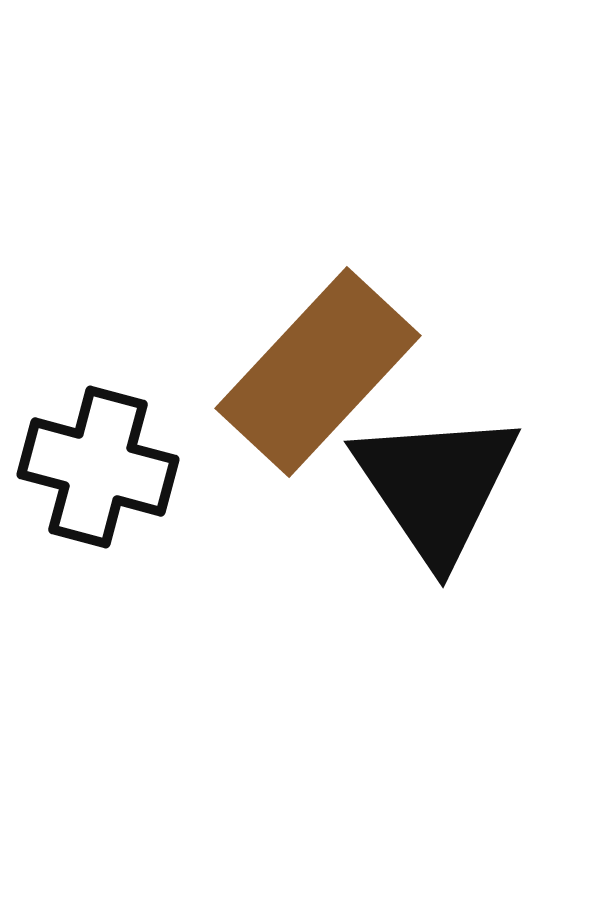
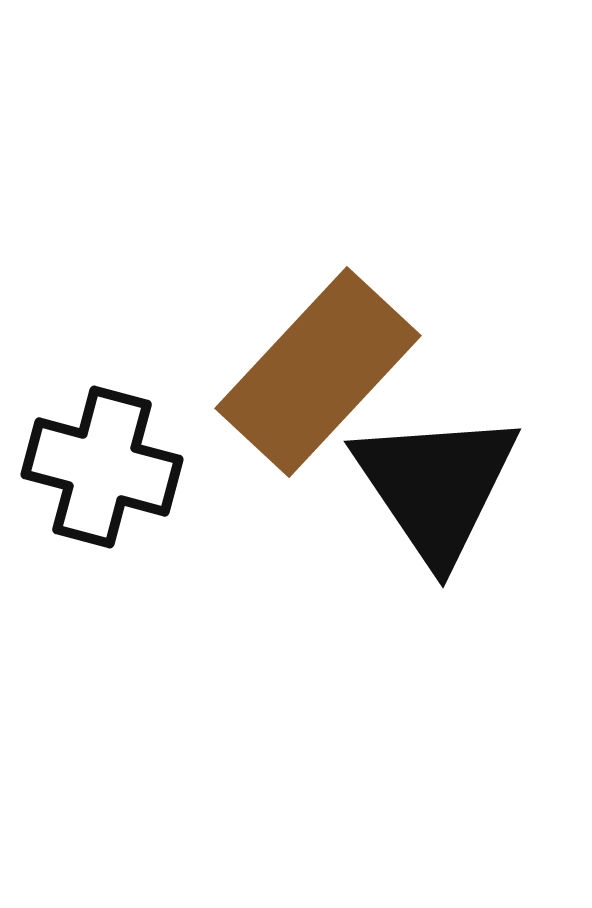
black cross: moved 4 px right
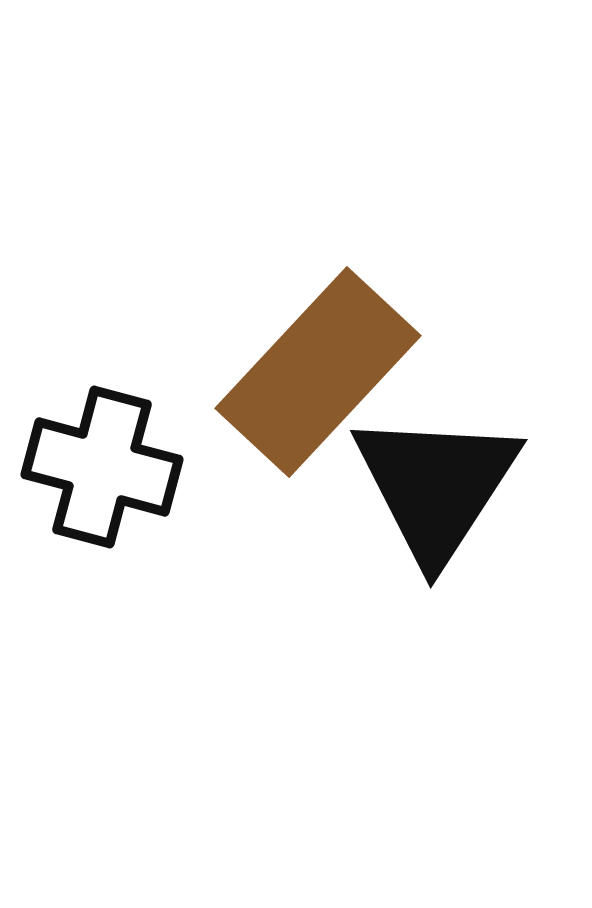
black triangle: rotated 7 degrees clockwise
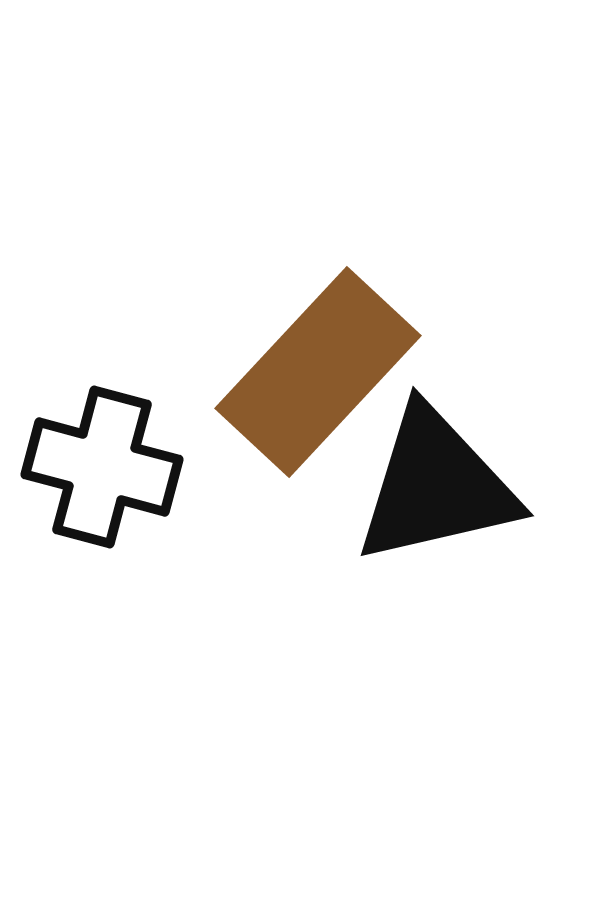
black triangle: rotated 44 degrees clockwise
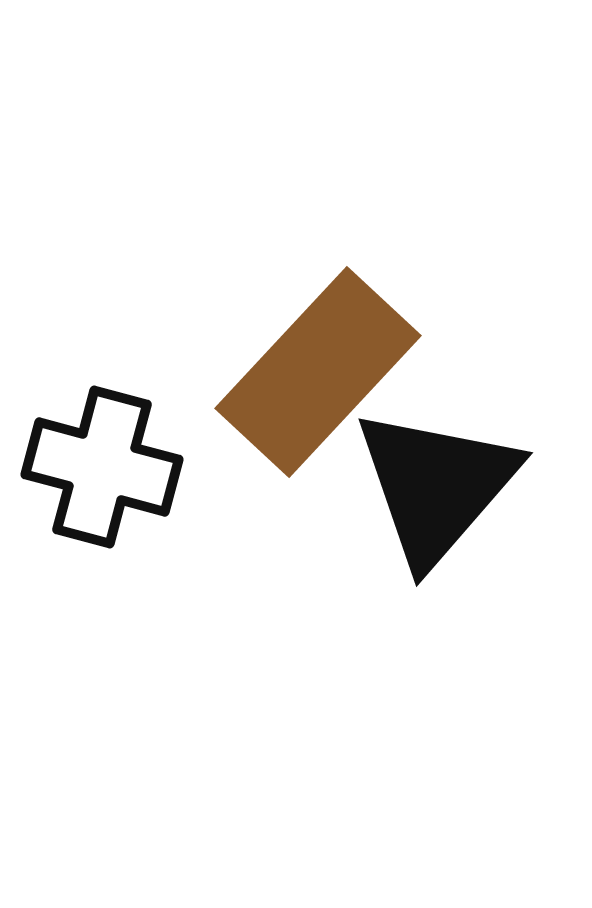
black triangle: rotated 36 degrees counterclockwise
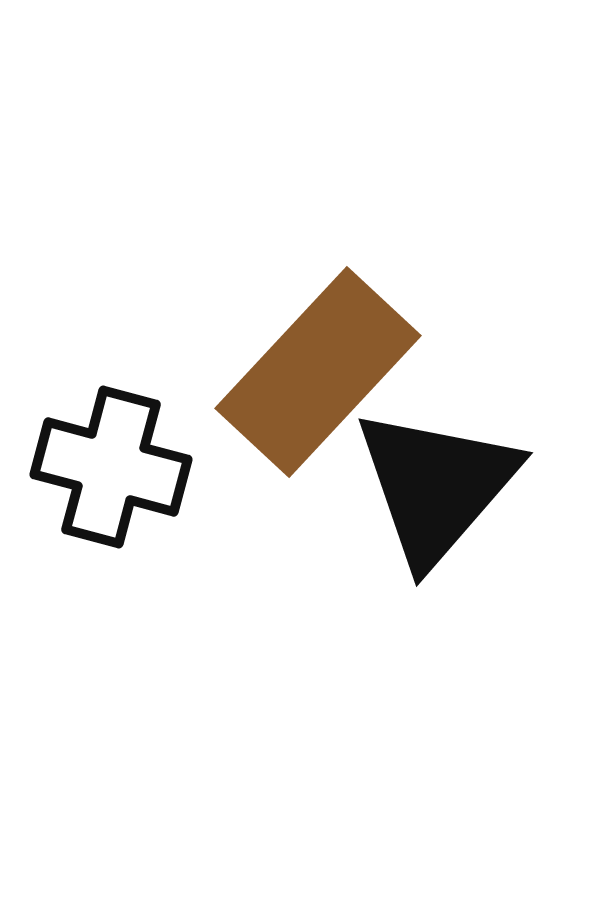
black cross: moved 9 px right
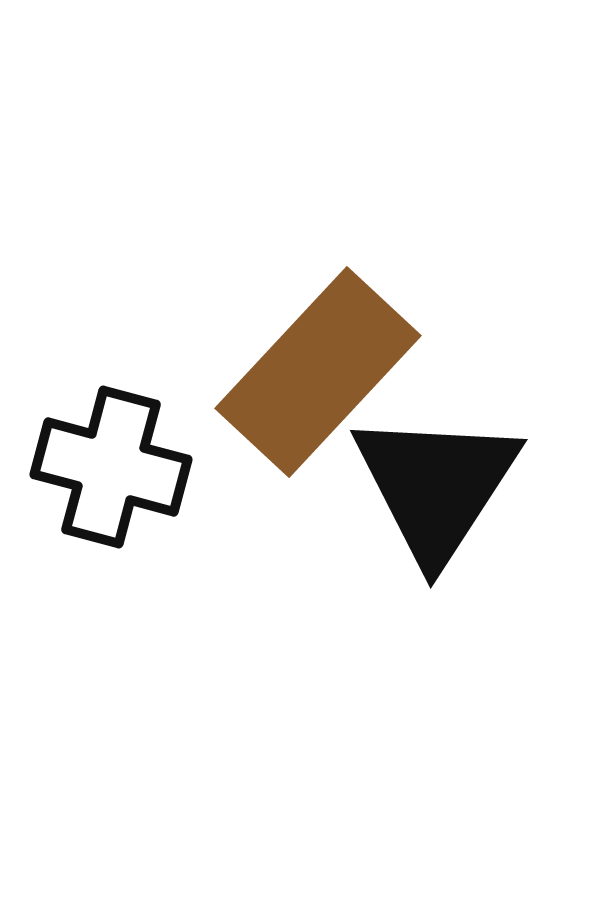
black triangle: rotated 8 degrees counterclockwise
